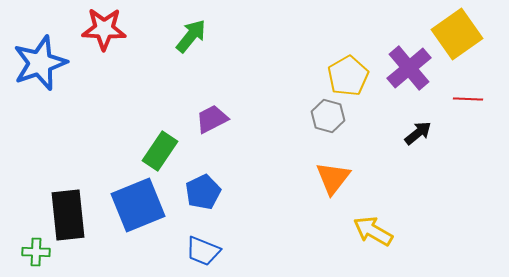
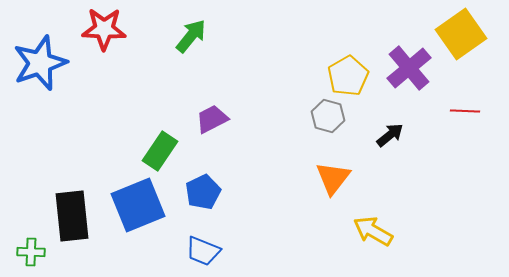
yellow square: moved 4 px right
red line: moved 3 px left, 12 px down
black arrow: moved 28 px left, 2 px down
black rectangle: moved 4 px right, 1 px down
green cross: moved 5 px left
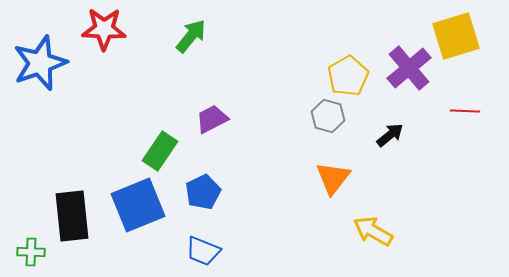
yellow square: moved 5 px left, 2 px down; rotated 18 degrees clockwise
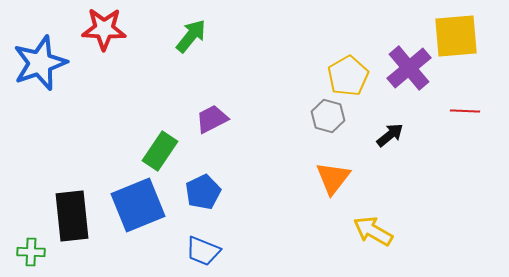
yellow square: rotated 12 degrees clockwise
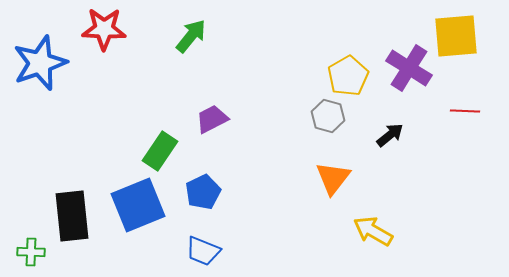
purple cross: rotated 18 degrees counterclockwise
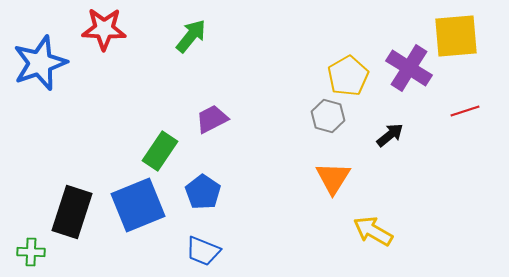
red line: rotated 20 degrees counterclockwise
orange triangle: rotated 6 degrees counterclockwise
blue pentagon: rotated 12 degrees counterclockwise
black rectangle: moved 4 px up; rotated 24 degrees clockwise
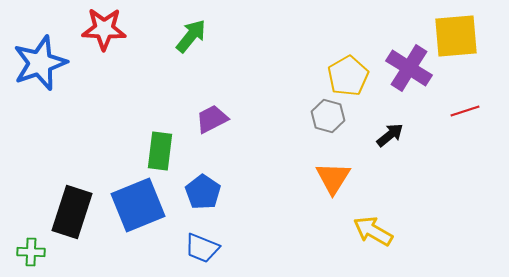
green rectangle: rotated 27 degrees counterclockwise
blue trapezoid: moved 1 px left, 3 px up
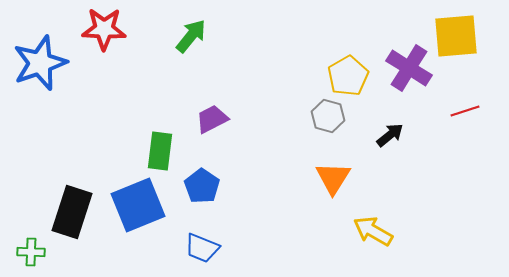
blue pentagon: moved 1 px left, 6 px up
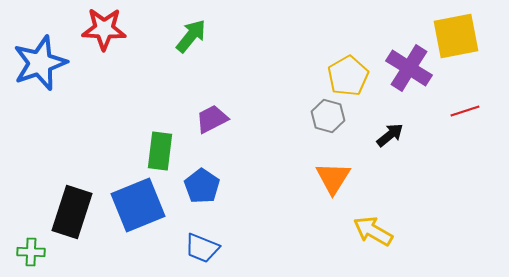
yellow square: rotated 6 degrees counterclockwise
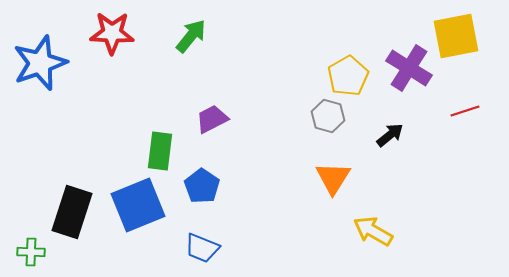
red star: moved 8 px right, 4 px down
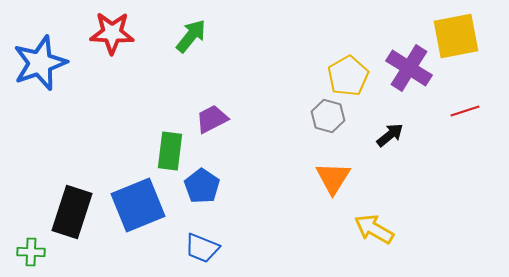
green rectangle: moved 10 px right
yellow arrow: moved 1 px right, 2 px up
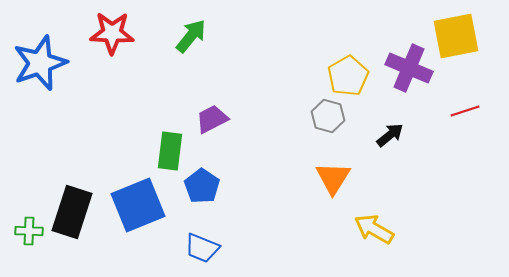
purple cross: rotated 9 degrees counterclockwise
green cross: moved 2 px left, 21 px up
